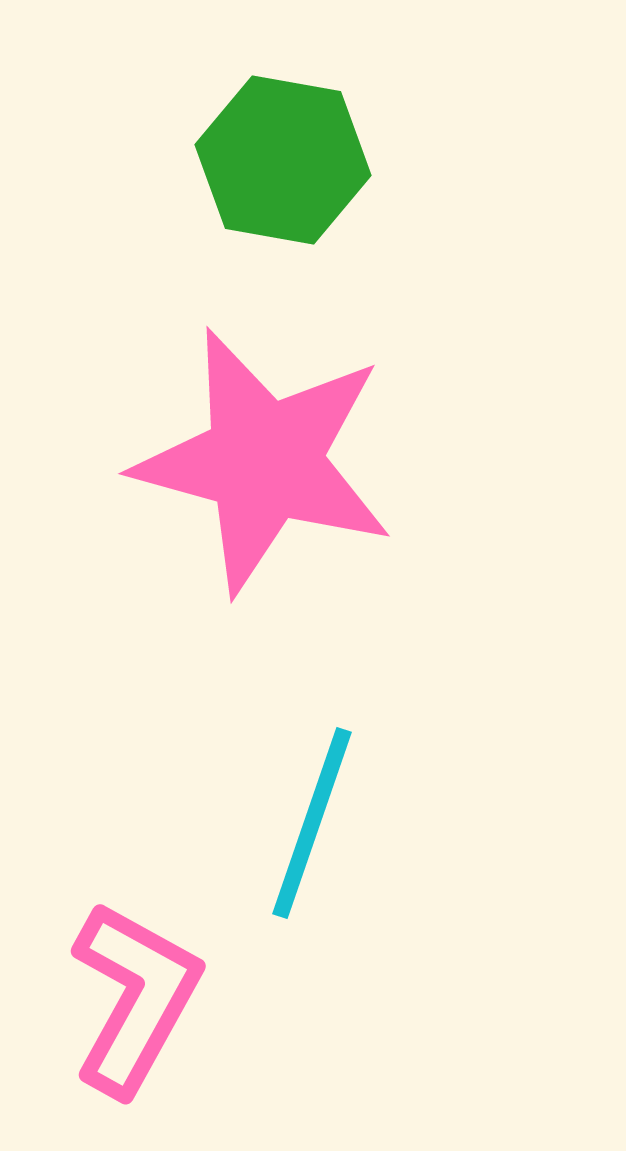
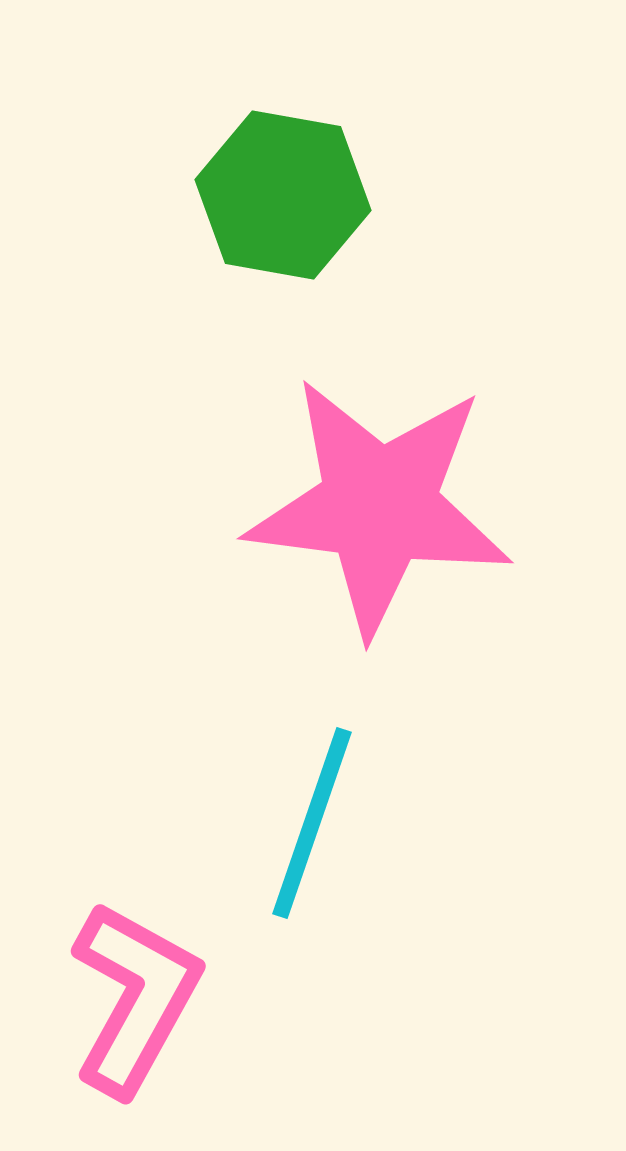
green hexagon: moved 35 px down
pink star: moved 115 px right, 45 px down; rotated 8 degrees counterclockwise
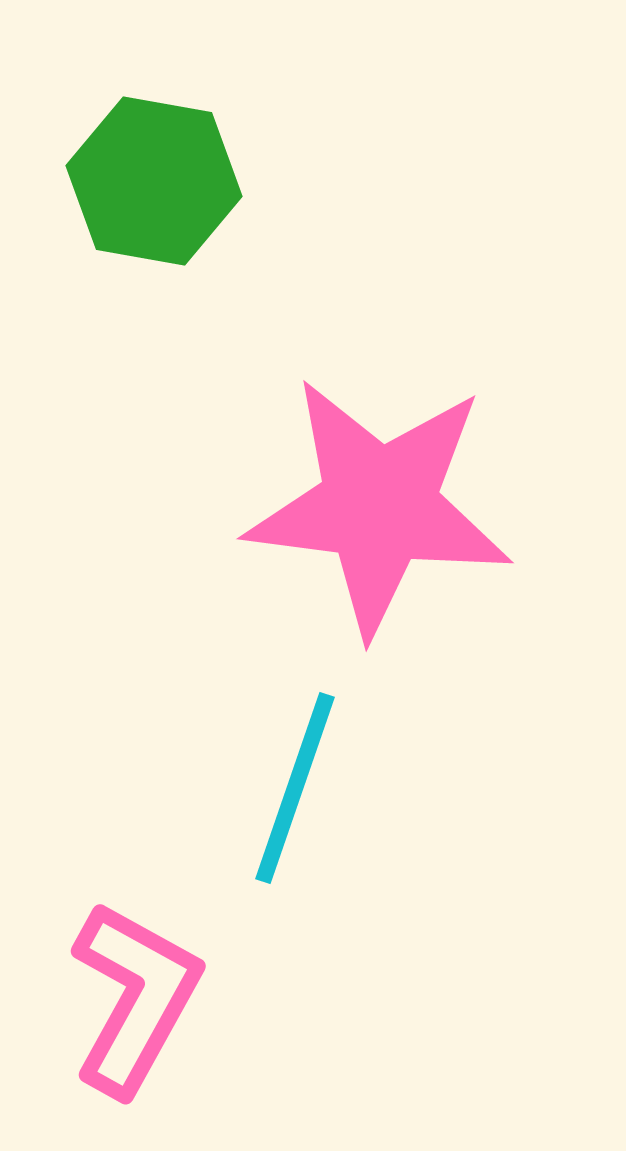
green hexagon: moved 129 px left, 14 px up
cyan line: moved 17 px left, 35 px up
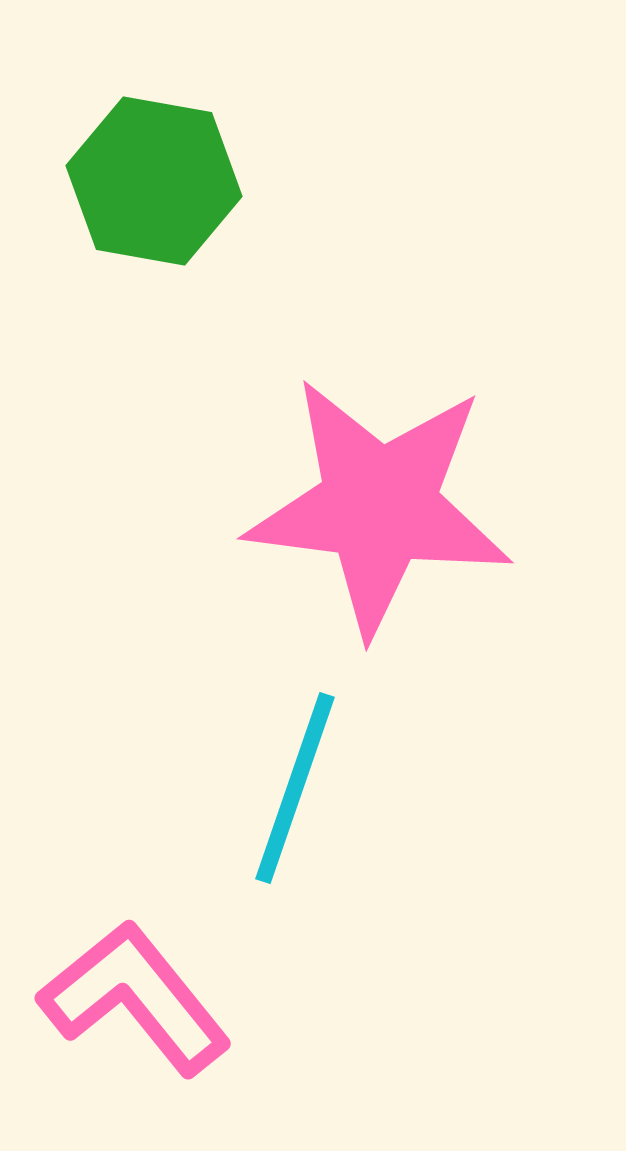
pink L-shape: rotated 68 degrees counterclockwise
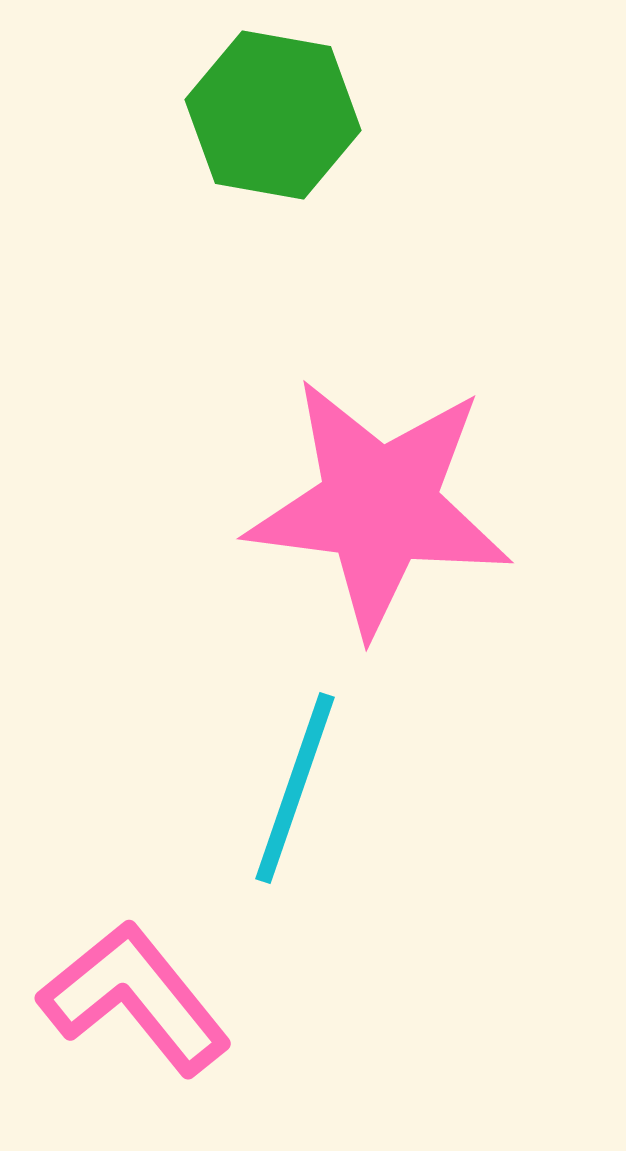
green hexagon: moved 119 px right, 66 px up
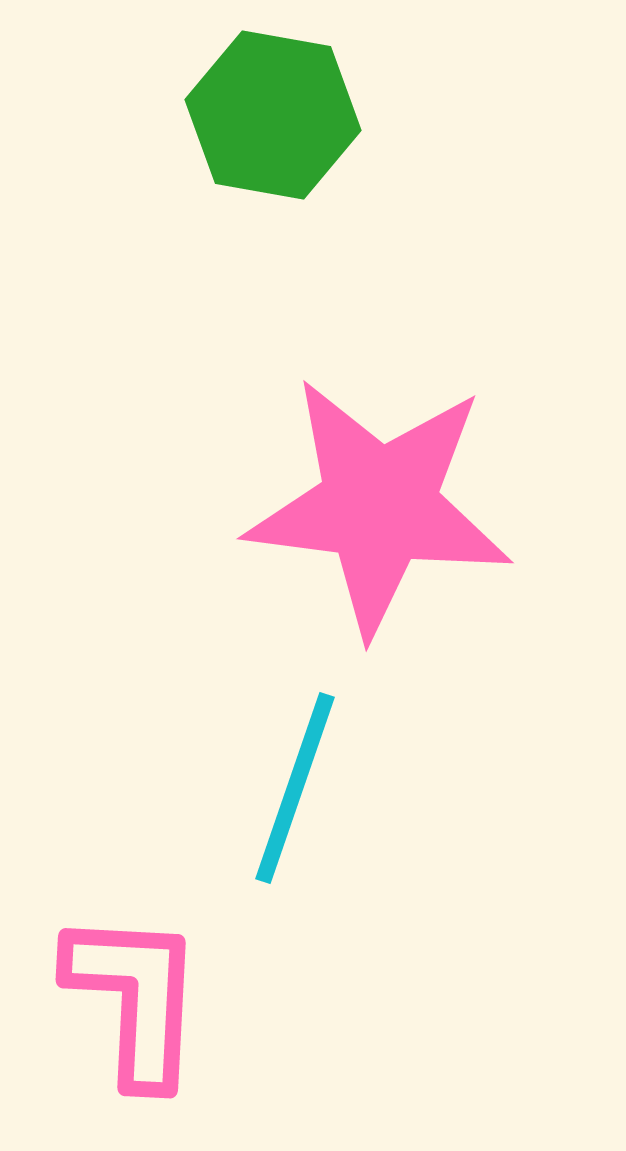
pink L-shape: rotated 42 degrees clockwise
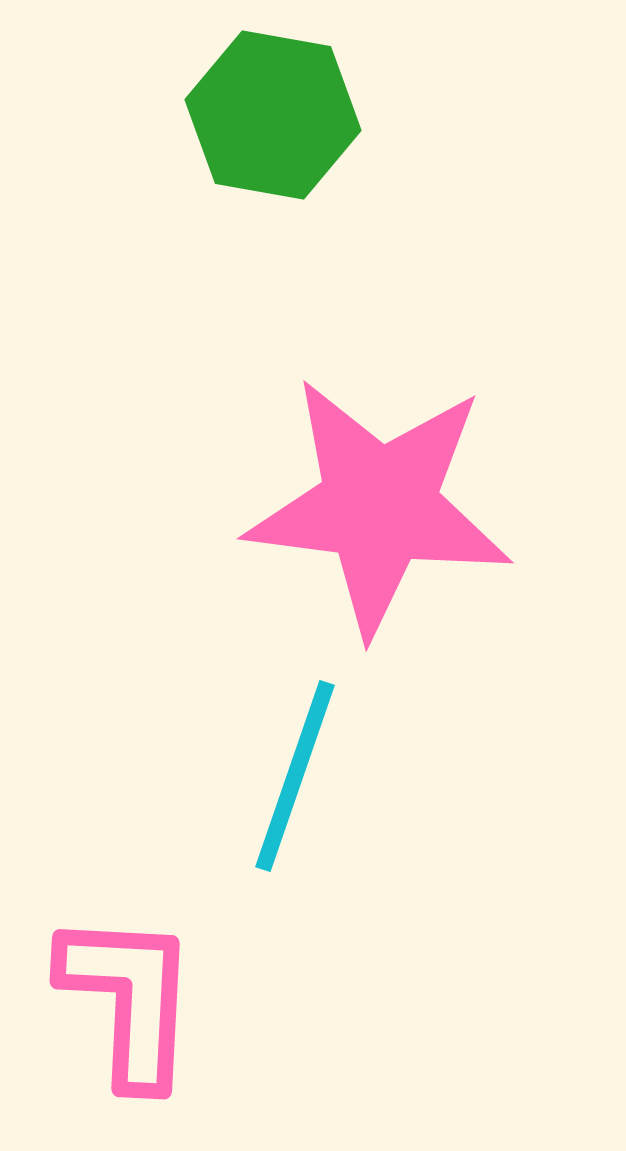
cyan line: moved 12 px up
pink L-shape: moved 6 px left, 1 px down
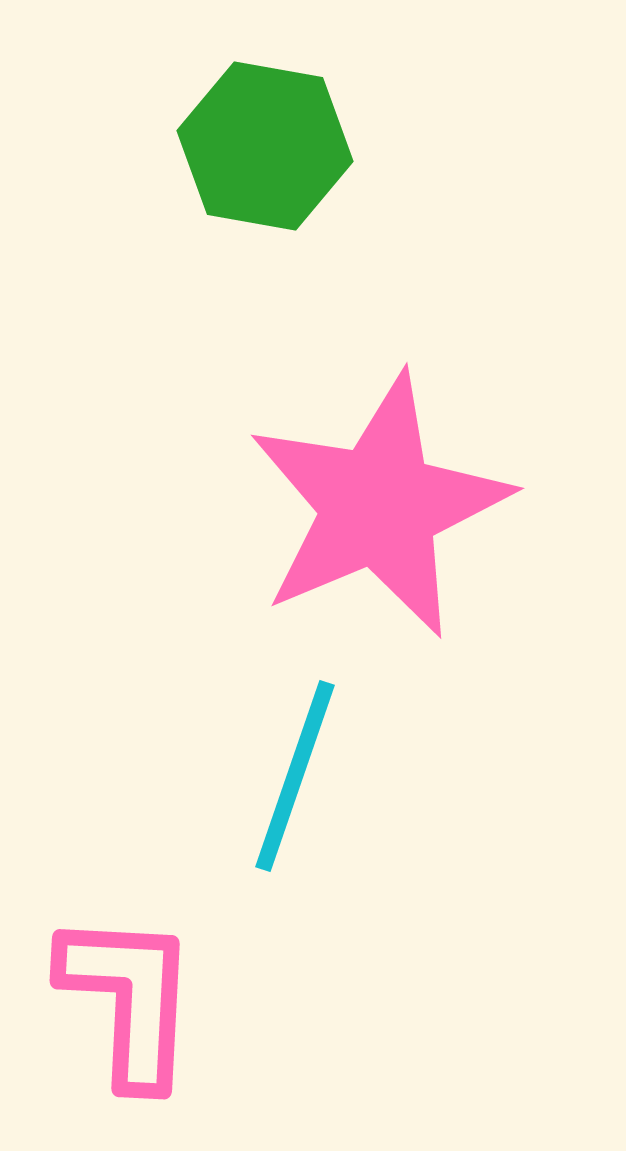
green hexagon: moved 8 px left, 31 px down
pink star: rotated 30 degrees counterclockwise
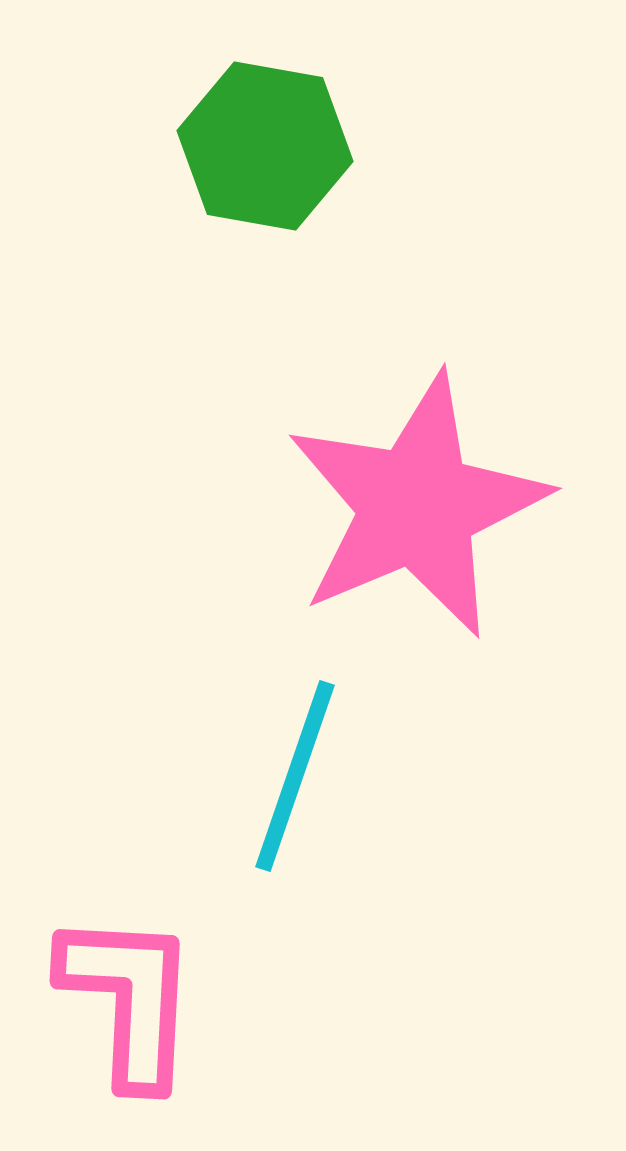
pink star: moved 38 px right
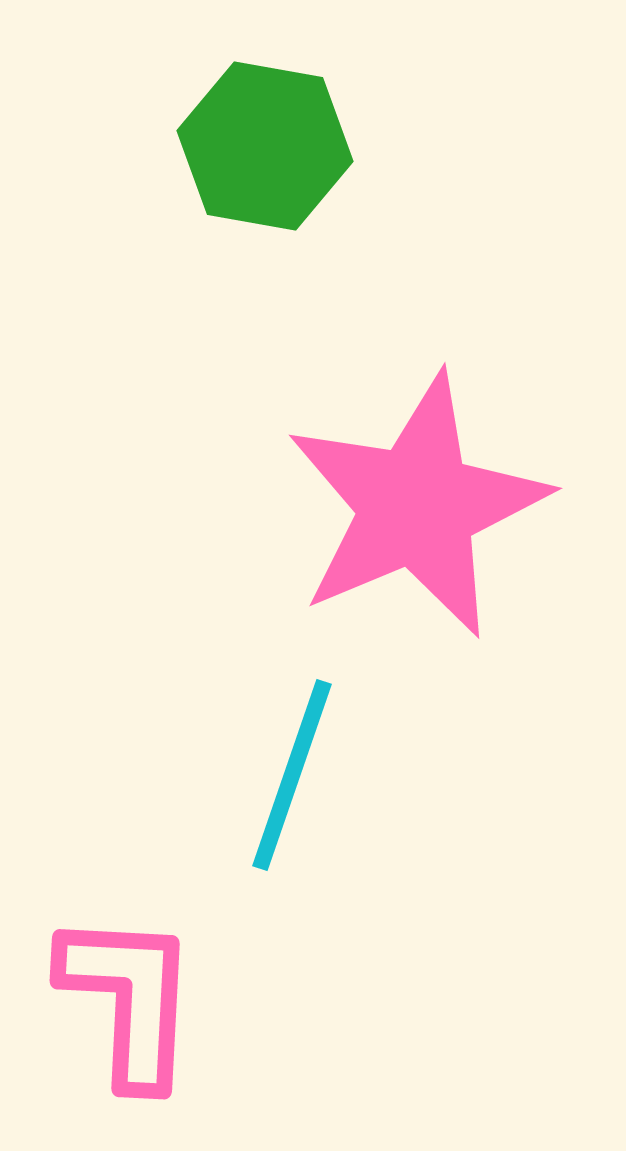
cyan line: moved 3 px left, 1 px up
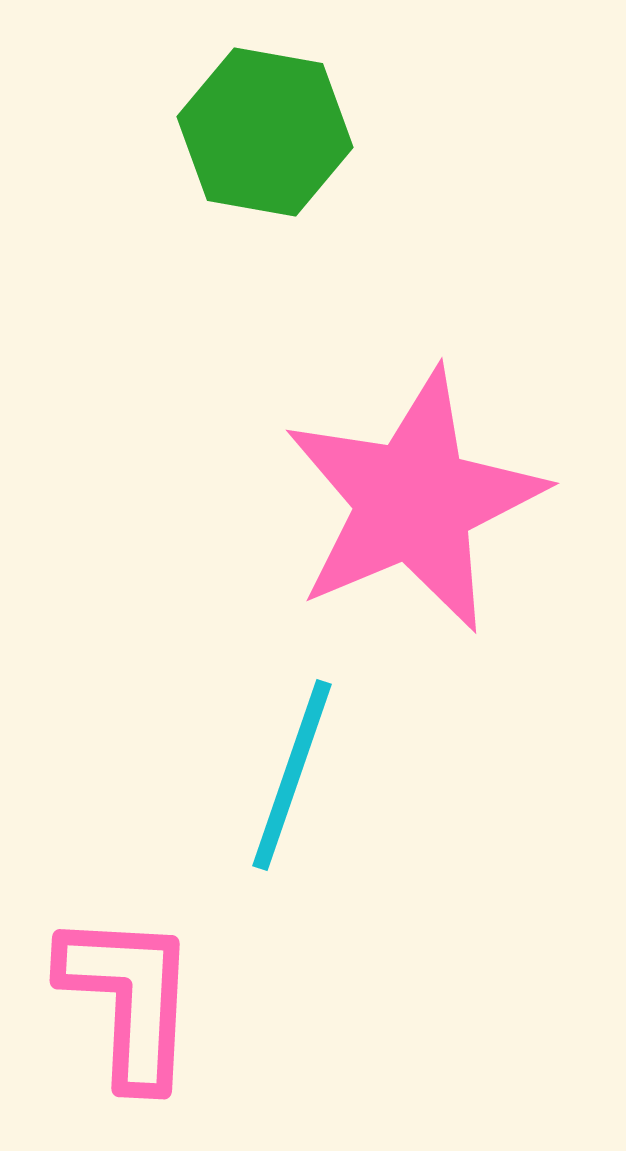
green hexagon: moved 14 px up
pink star: moved 3 px left, 5 px up
